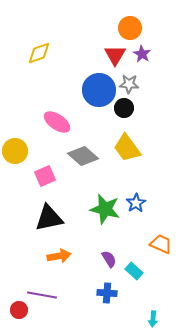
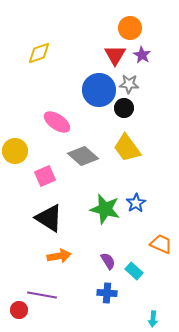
purple star: moved 1 px down
black triangle: rotated 44 degrees clockwise
purple semicircle: moved 1 px left, 2 px down
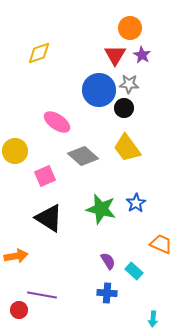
green star: moved 4 px left
orange arrow: moved 43 px left
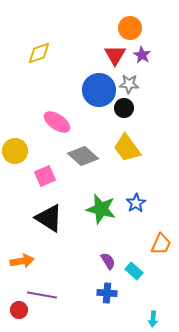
orange trapezoid: rotated 90 degrees clockwise
orange arrow: moved 6 px right, 5 px down
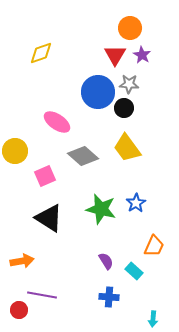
yellow diamond: moved 2 px right
blue circle: moved 1 px left, 2 px down
orange trapezoid: moved 7 px left, 2 px down
purple semicircle: moved 2 px left
blue cross: moved 2 px right, 4 px down
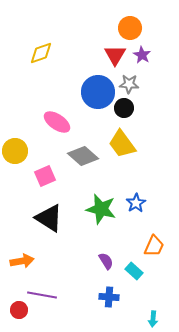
yellow trapezoid: moved 5 px left, 4 px up
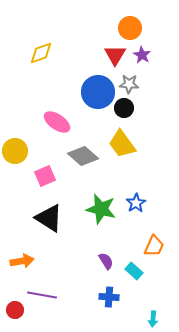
red circle: moved 4 px left
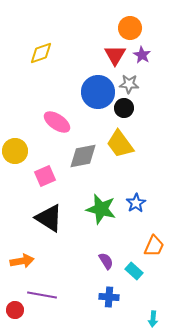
yellow trapezoid: moved 2 px left
gray diamond: rotated 52 degrees counterclockwise
